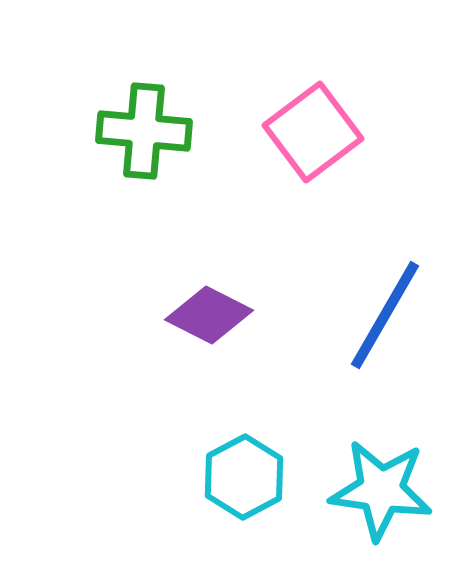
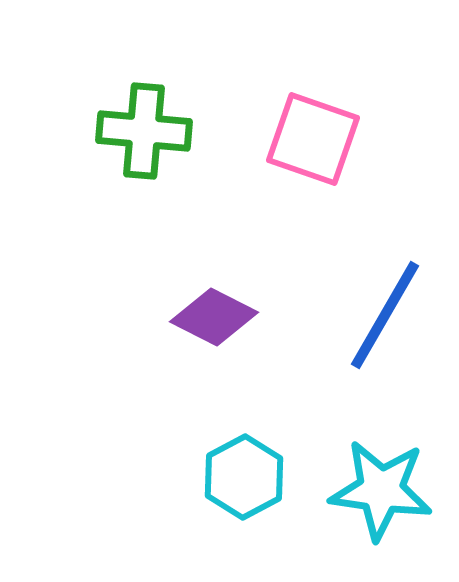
pink square: moved 7 px down; rotated 34 degrees counterclockwise
purple diamond: moved 5 px right, 2 px down
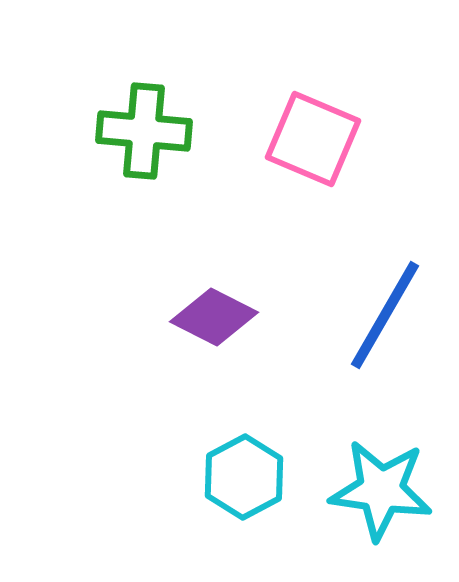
pink square: rotated 4 degrees clockwise
